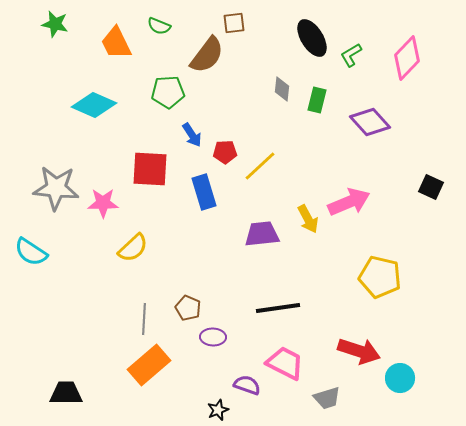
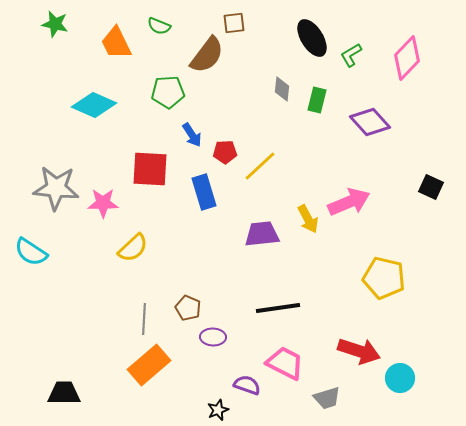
yellow pentagon: moved 4 px right, 1 px down
black trapezoid: moved 2 px left
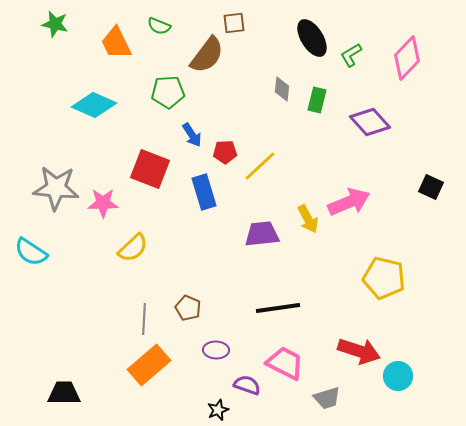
red square: rotated 18 degrees clockwise
purple ellipse: moved 3 px right, 13 px down
cyan circle: moved 2 px left, 2 px up
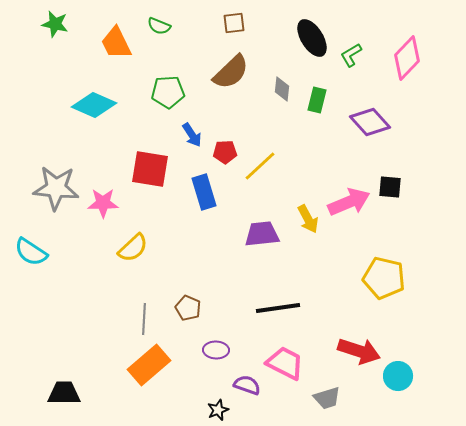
brown semicircle: moved 24 px right, 17 px down; rotated 9 degrees clockwise
red square: rotated 12 degrees counterclockwise
black square: moved 41 px left; rotated 20 degrees counterclockwise
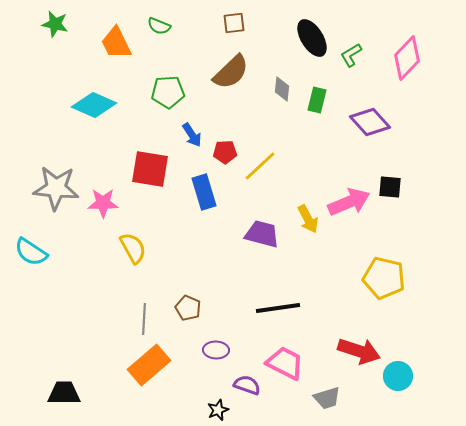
purple trapezoid: rotated 21 degrees clockwise
yellow semicircle: rotated 76 degrees counterclockwise
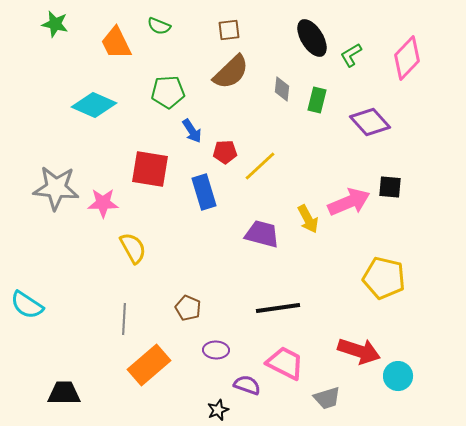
brown square: moved 5 px left, 7 px down
blue arrow: moved 4 px up
cyan semicircle: moved 4 px left, 53 px down
gray line: moved 20 px left
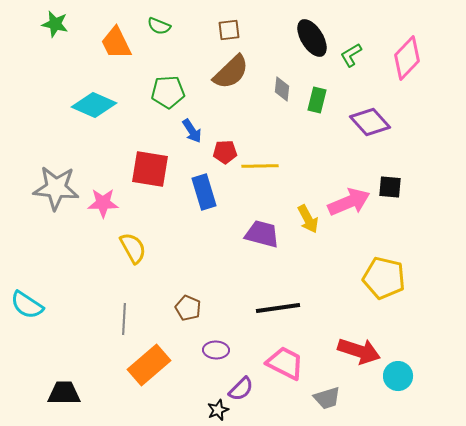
yellow line: rotated 42 degrees clockwise
purple semicircle: moved 6 px left, 4 px down; rotated 116 degrees clockwise
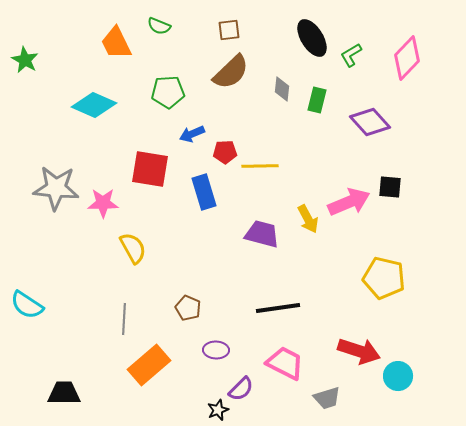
green star: moved 30 px left, 36 px down; rotated 16 degrees clockwise
blue arrow: moved 3 px down; rotated 100 degrees clockwise
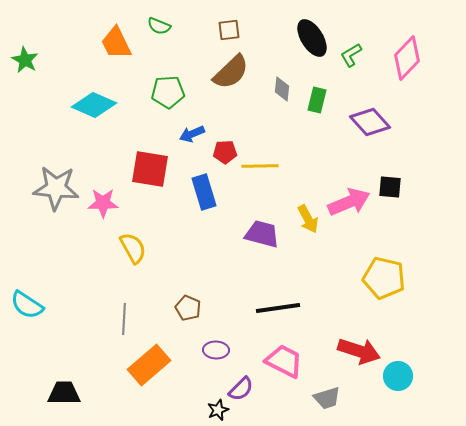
pink trapezoid: moved 1 px left, 2 px up
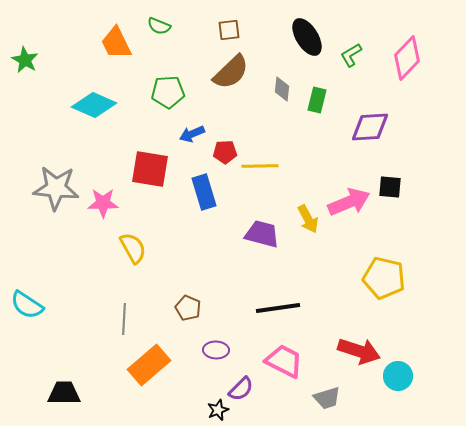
black ellipse: moved 5 px left, 1 px up
purple diamond: moved 5 px down; rotated 51 degrees counterclockwise
